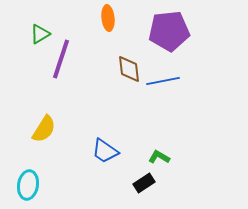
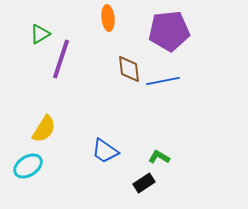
cyan ellipse: moved 19 px up; rotated 48 degrees clockwise
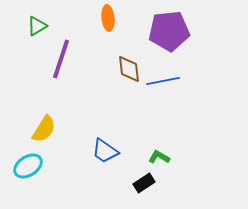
green triangle: moved 3 px left, 8 px up
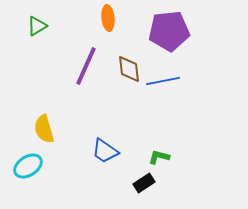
purple line: moved 25 px right, 7 px down; rotated 6 degrees clockwise
yellow semicircle: rotated 132 degrees clockwise
green L-shape: rotated 15 degrees counterclockwise
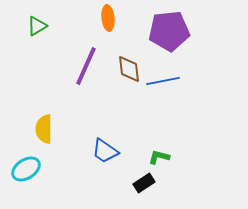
yellow semicircle: rotated 16 degrees clockwise
cyan ellipse: moved 2 px left, 3 px down
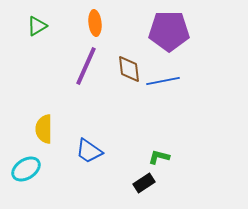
orange ellipse: moved 13 px left, 5 px down
purple pentagon: rotated 6 degrees clockwise
blue trapezoid: moved 16 px left
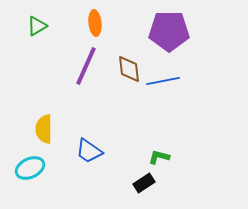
cyan ellipse: moved 4 px right, 1 px up; rotated 8 degrees clockwise
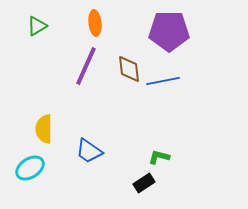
cyan ellipse: rotated 8 degrees counterclockwise
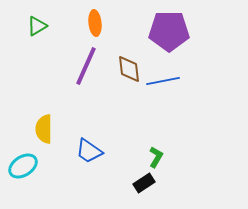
green L-shape: moved 3 px left; rotated 105 degrees clockwise
cyan ellipse: moved 7 px left, 2 px up
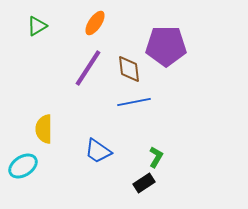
orange ellipse: rotated 40 degrees clockwise
purple pentagon: moved 3 px left, 15 px down
purple line: moved 2 px right, 2 px down; rotated 9 degrees clockwise
blue line: moved 29 px left, 21 px down
blue trapezoid: moved 9 px right
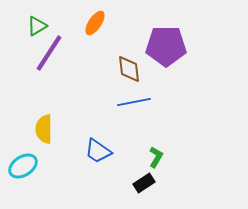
purple line: moved 39 px left, 15 px up
